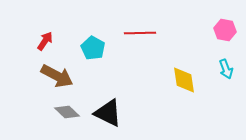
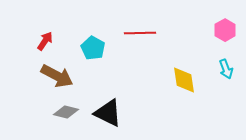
pink hexagon: rotated 20 degrees clockwise
gray diamond: moved 1 px left; rotated 30 degrees counterclockwise
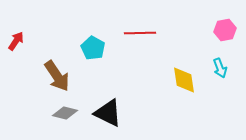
pink hexagon: rotated 20 degrees clockwise
red arrow: moved 29 px left
cyan arrow: moved 6 px left, 1 px up
brown arrow: rotated 28 degrees clockwise
gray diamond: moved 1 px left, 1 px down
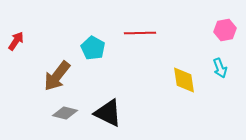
brown arrow: rotated 72 degrees clockwise
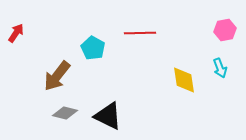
red arrow: moved 8 px up
black triangle: moved 3 px down
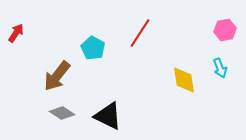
red line: rotated 56 degrees counterclockwise
gray diamond: moved 3 px left; rotated 20 degrees clockwise
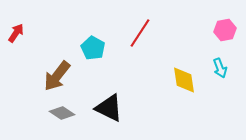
black triangle: moved 1 px right, 8 px up
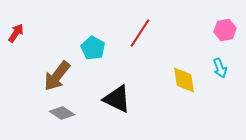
black triangle: moved 8 px right, 9 px up
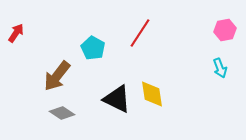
yellow diamond: moved 32 px left, 14 px down
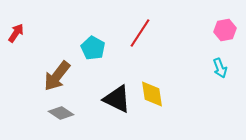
gray diamond: moved 1 px left
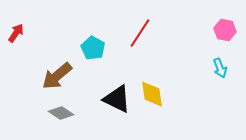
pink hexagon: rotated 20 degrees clockwise
brown arrow: rotated 12 degrees clockwise
